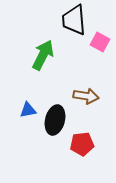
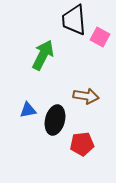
pink square: moved 5 px up
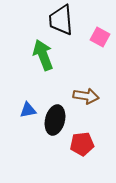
black trapezoid: moved 13 px left
green arrow: rotated 48 degrees counterclockwise
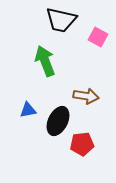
black trapezoid: rotated 72 degrees counterclockwise
pink square: moved 2 px left
green arrow: moved 2 px right, 6 px down
black ellipse: moved 3 px right, 1 px down; rotated 12 degrees clockwise
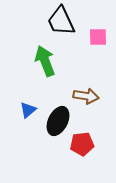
black trapezoid: moved 1 px down; rotated 52 degrees clockwise
pink square: rotated 30 degrees counterclockwise
blue triangle: rotated 30 degrees counterclockwise
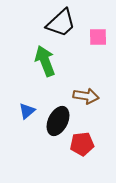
black trapezoid: moved 2 px down; rotated 108 degrees counterclockwise
blue triangle: moved 1 px left, 1 px down
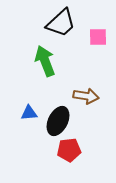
blue triangle: moved 2 px right, 2 px down; rotated 36 degrees clockwise
red pentagon: moved 13 px left, 6 px down
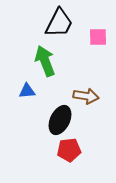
black trapezoid: moved 2 px left; rotated 20 degrees counterclockwise
blue triangle: moved 2 px left, 22 px up
black ellipse: moved 2 px right, 1 px up
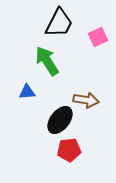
pink square: rotated 24 degrees counterclockwise
green arrow: moved 2 px right; rotated 12 degrees counterclockwise
blue triangle: moved 1 px down
brown arrow: moved 4 px down
black ellipse: rotated 12 degrees clockwise
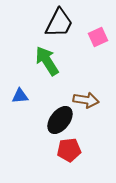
blue triangle: moved 7 px left, 4 px down
